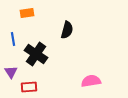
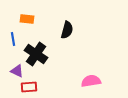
orange rectangle: moved 6 px down; rotated 16 degrees clockwise
purple triangle: moved 6 px right, 1 px up; rotated 32 degrees counterclockwise
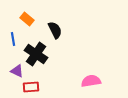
orange rectangle: rotated 32 degrees clockwise
black semicircle: moved 12 px left; rotated 42 degrees counterclockwise
red rectangle: moved 2 px right
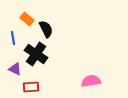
black semicircle: moved 9 px left, 1 px up
blue line: moved 1 px up
purple triangle: moved 2 px left, 2 px up
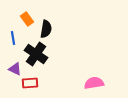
orange rectangle: rotated 16 degrees clockwise
black semicircle: rotated 36 degrees clockwise
pink semicircle: moved 3 px right, 2 px down
red rectangle: moved 1 px left, 4 px up
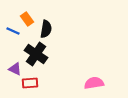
blue line: moved 7 px up; rotated 56 degrees counterclockwise
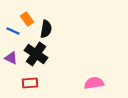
purple triangle: moved 4 px left, 11 px up
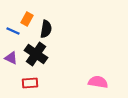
orange rectangle: rotated 64 degrees clockwise
pink semicircle: moved 4 px right, 1 px up; rotated 18 degrees clockwise
